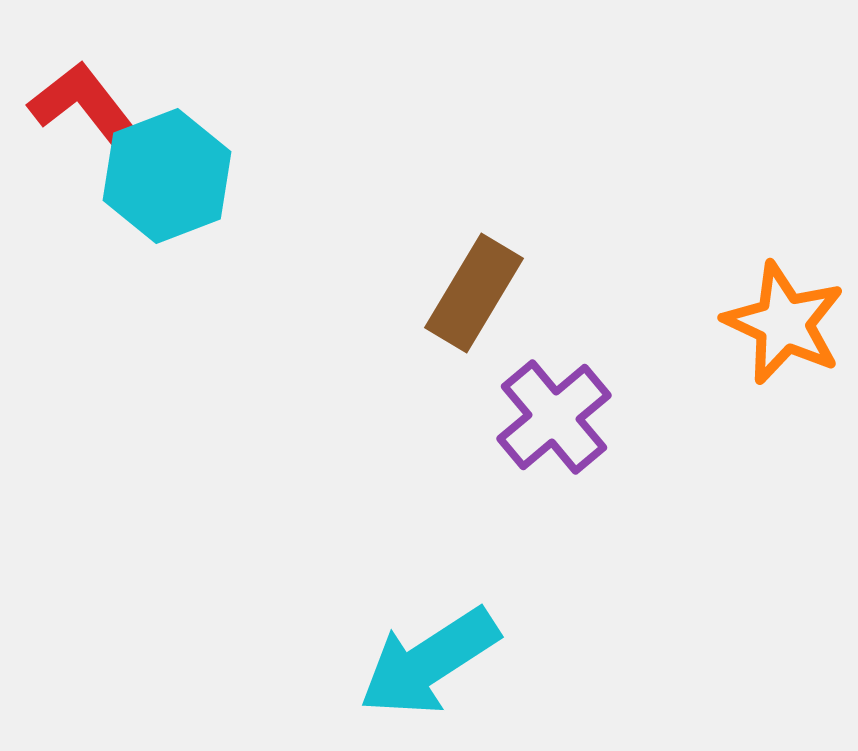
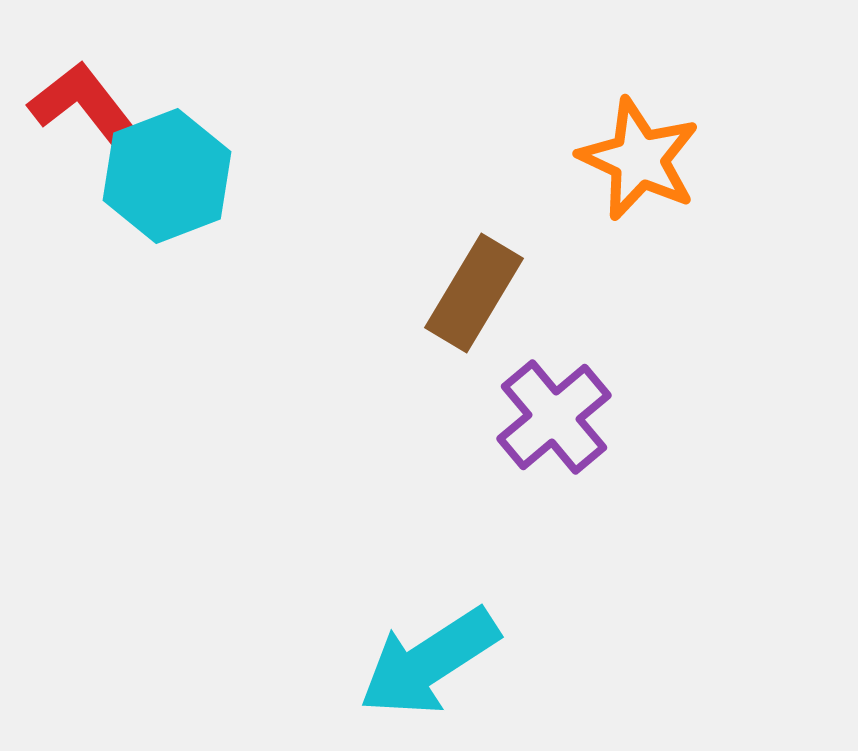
orange star: moved 145 px left, 164 px up
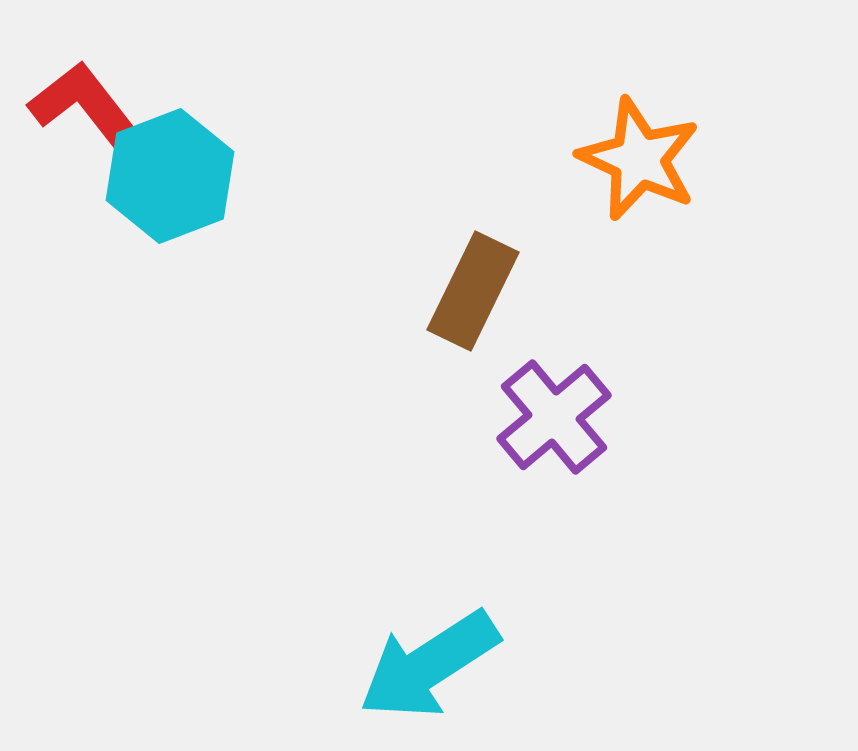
cyan hexagon: moved 3 px right
brown rectangle: moved 1 px left, 2 px up; rotated 5 degrees counterclockwise
cyan arrow: moved 3 px down
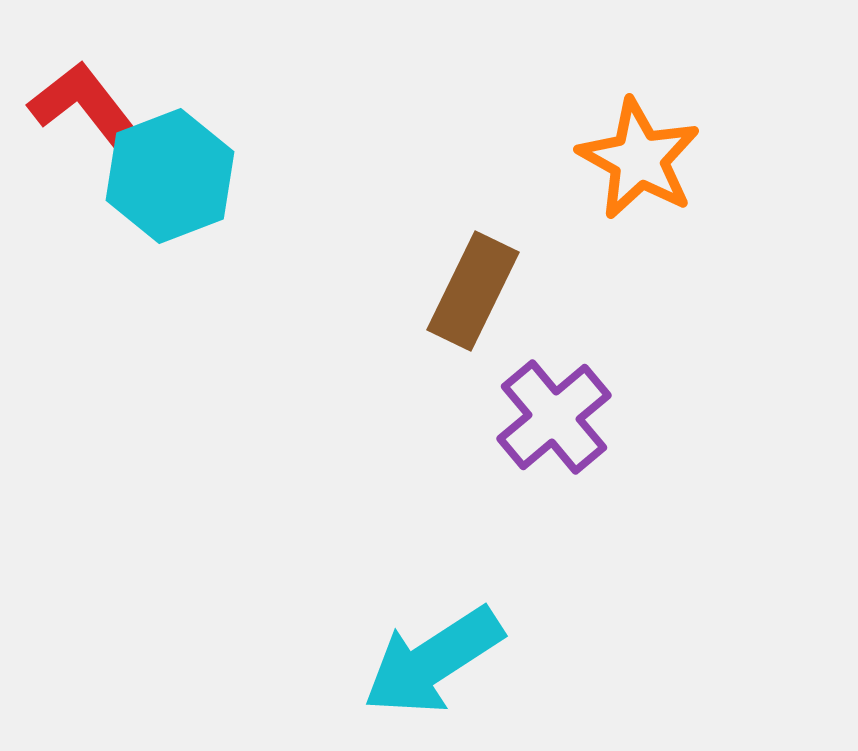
orange star: rotated 4 degrees clockwise
cyan arrow: moved 4 px right, 4 px up
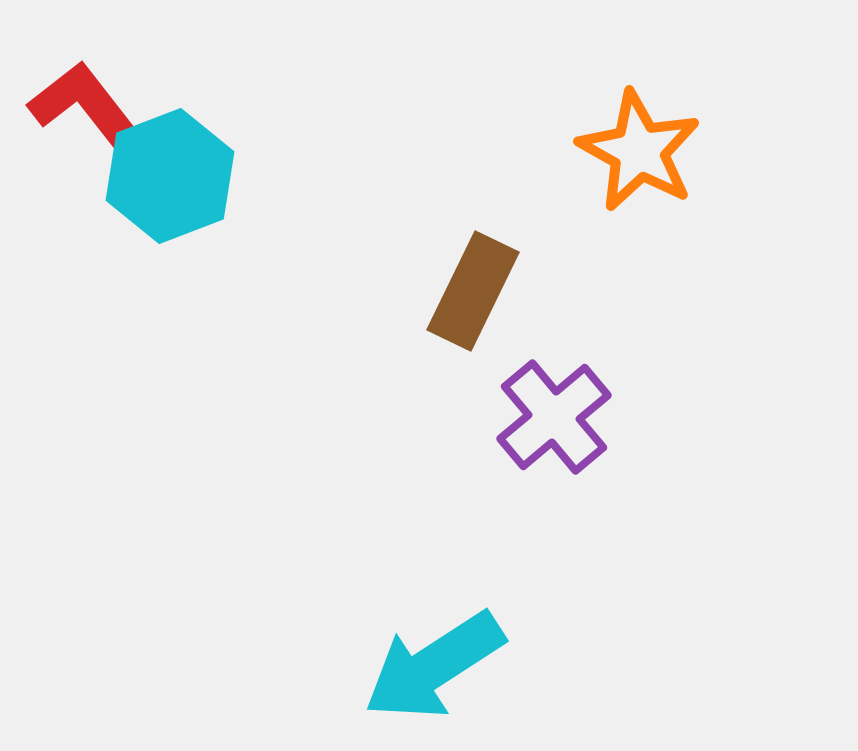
orange star: moved 8 px up
cyan arrow: moved 1 px right, 5 px down
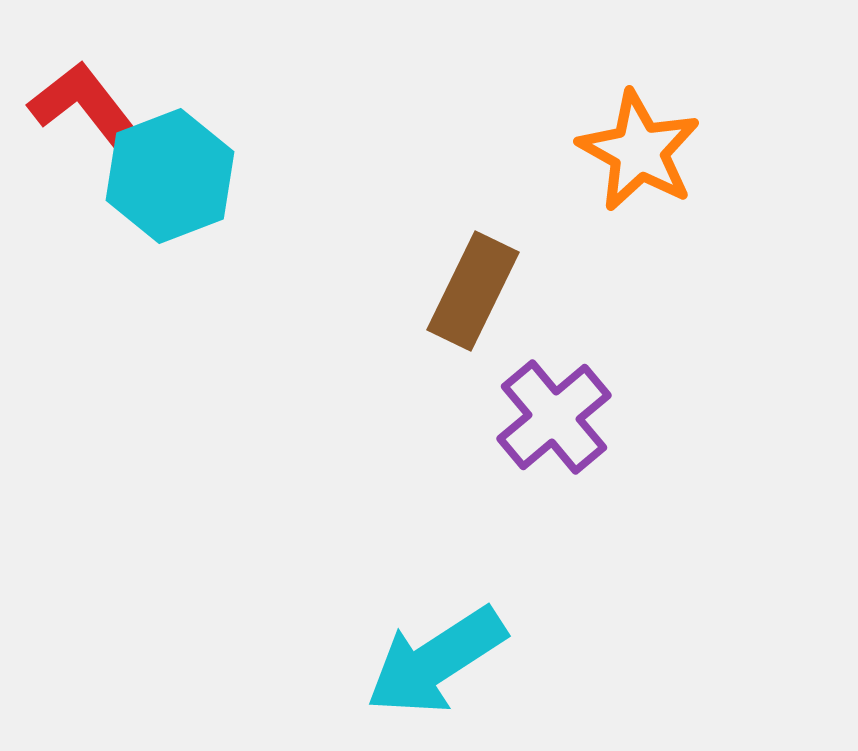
cyan arrow: moved 2 px right, 5 px up
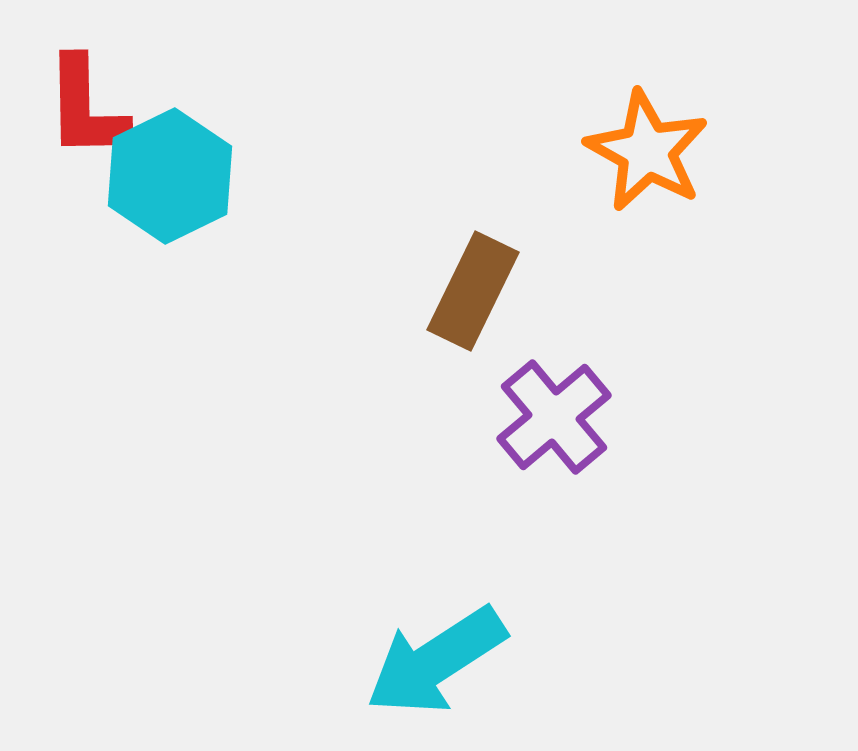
red L-shape: moved 1 px right, 2 px down; rotated 143 degrees counterclockwise
orange star: moved 8 px right
cyan hexagon: rotated 5 degrees counterclockwise
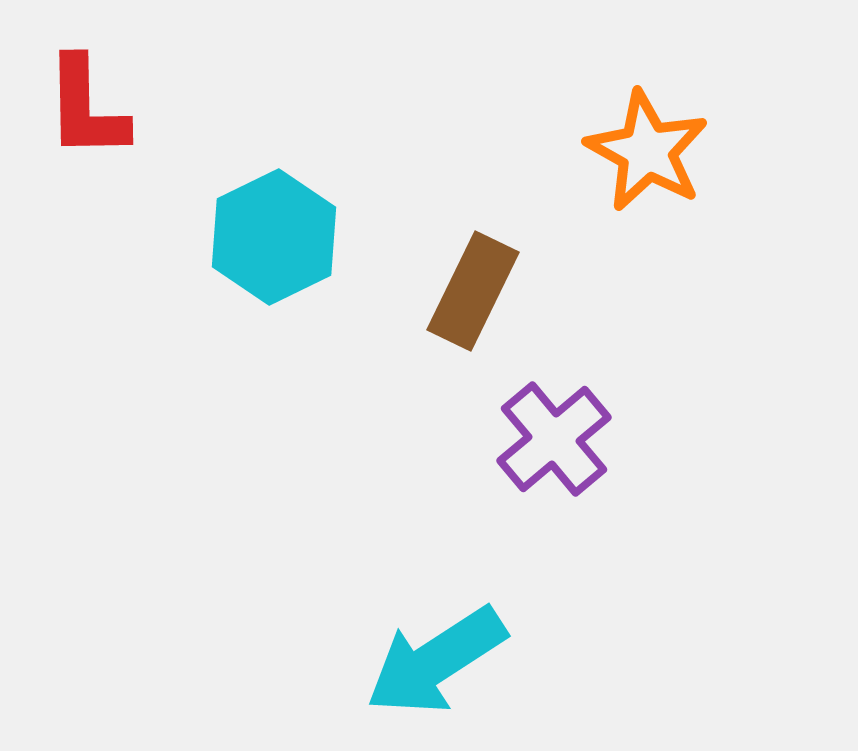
cyan hexagon: moved 104 px right, 61 px down
purple cross: moved 22 px down
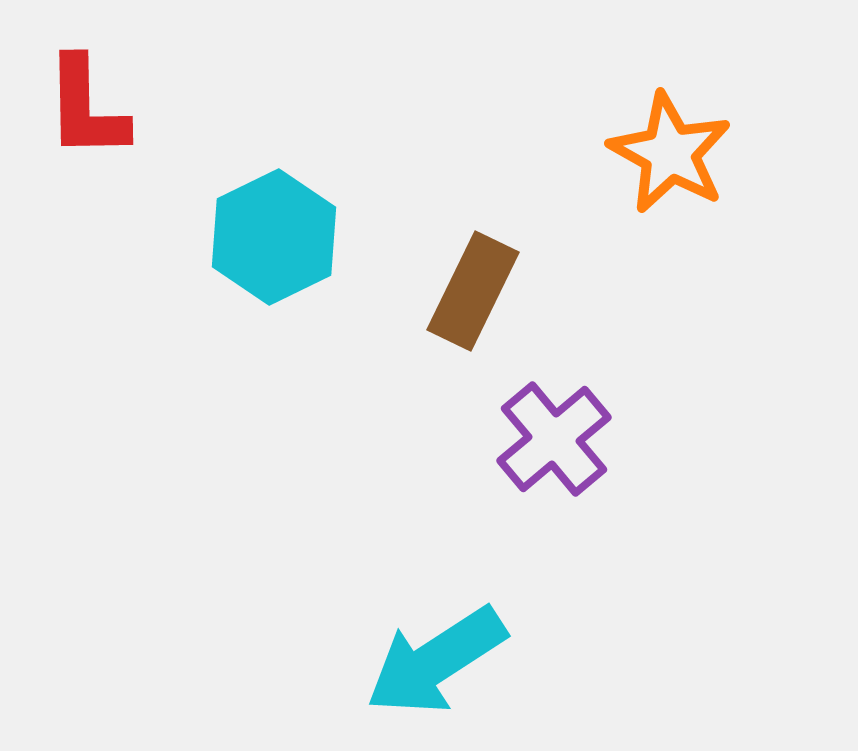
orange star: moved 23 px right, 2 px down
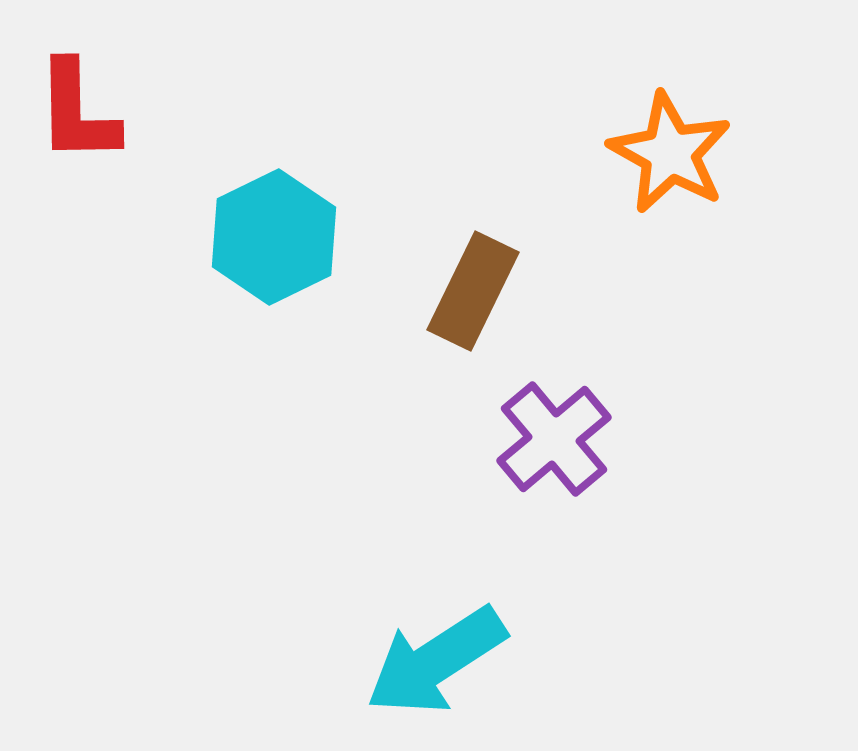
red L-shape: moved 9 px left, 4 px down
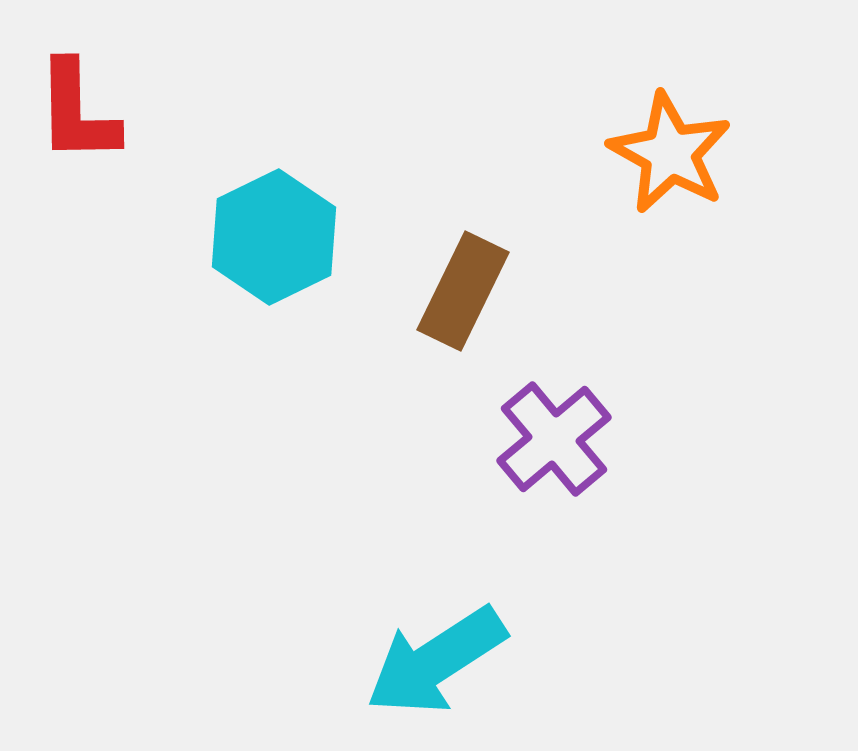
brown rectangle: moved 10 px left
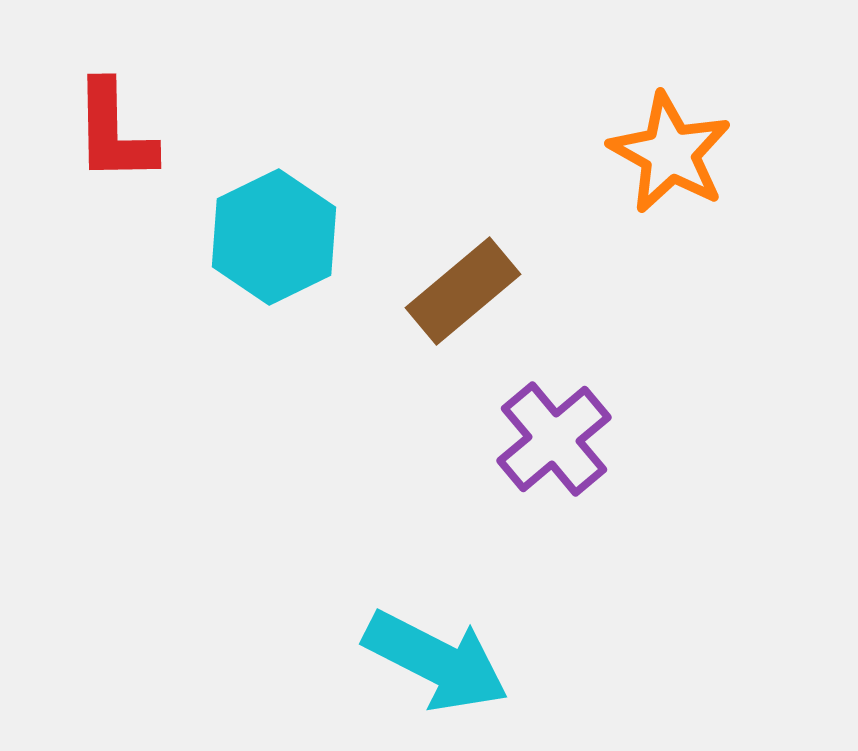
red L-shape: moved 37 px right, 20 px down
brown rectangle: rotated 24 degrees clockwise
cyan arrow: rotated 120 degrees counterclockwise
